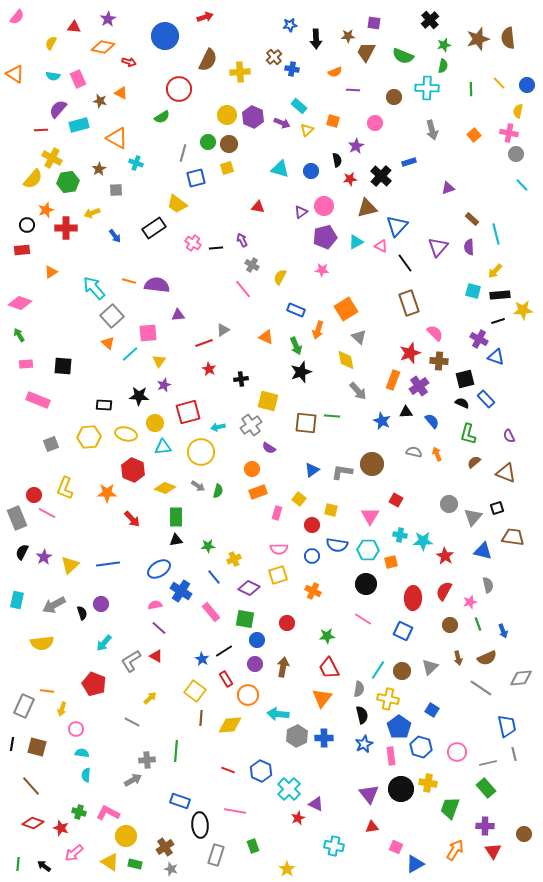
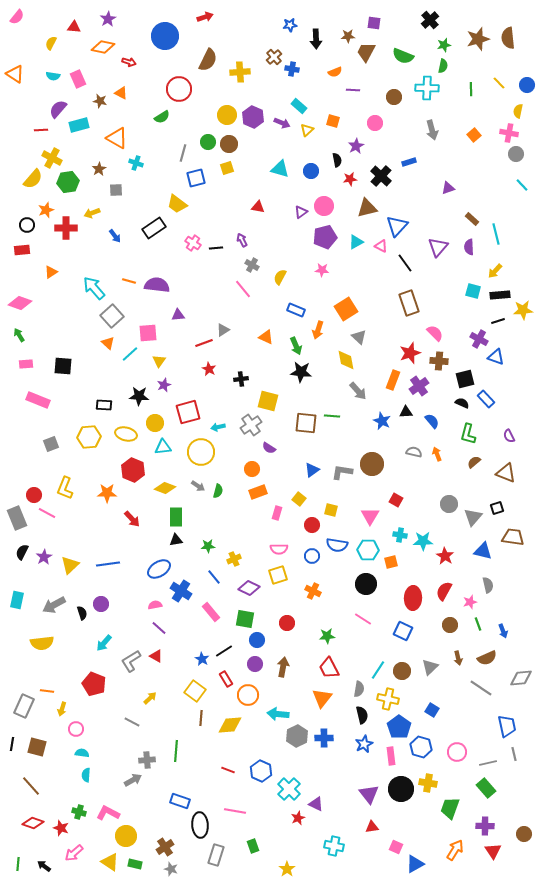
black star at (301, 372): rotated 25 degrees clockwise
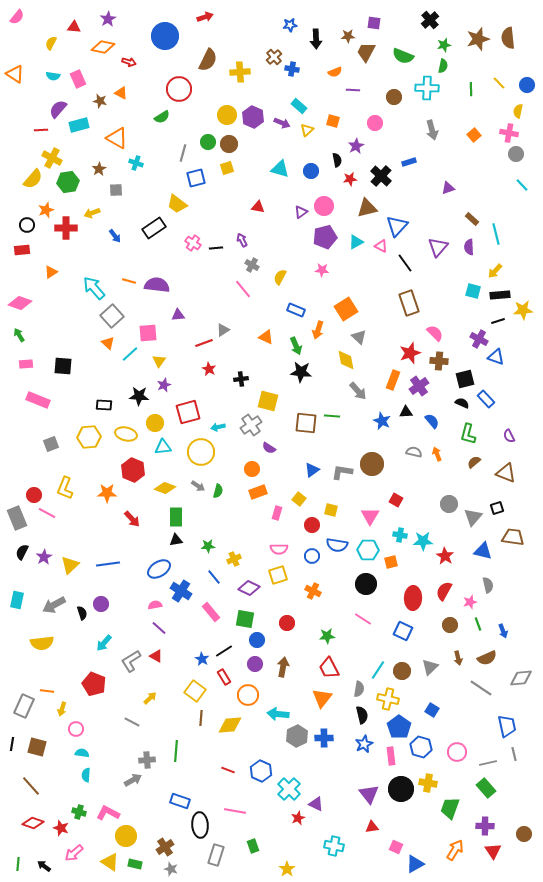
red rectangle at (226, 679): moved 2 px left, 2 px up
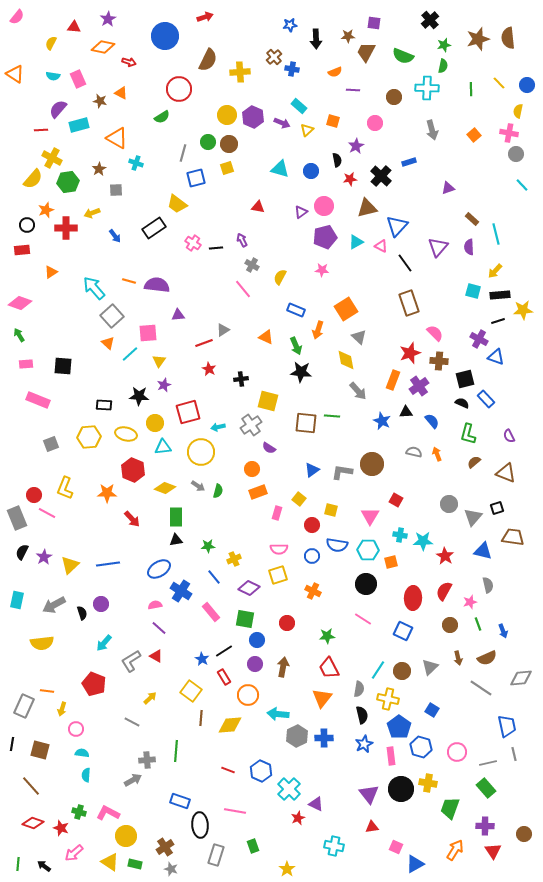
yellow square at (195, 691): moved 4 px left
brown square at (37, 747): moved 3 px right, 3 px down
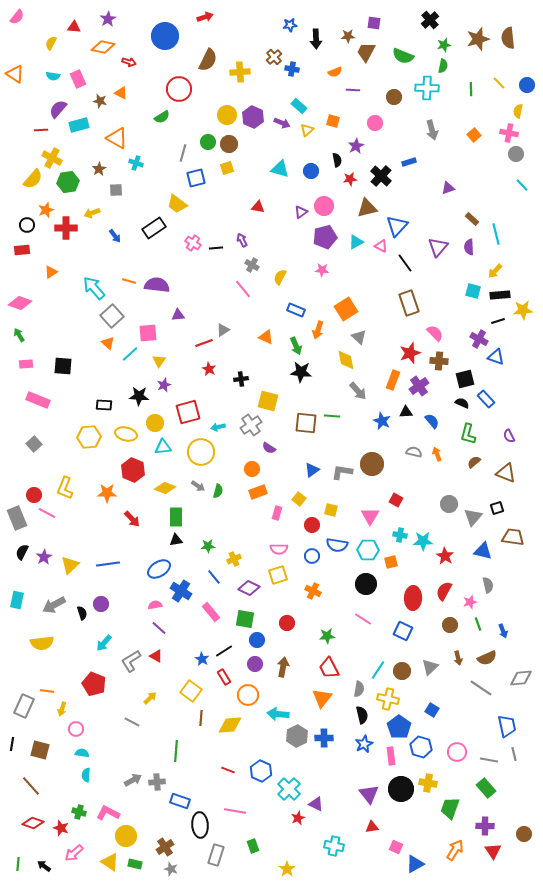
gray square at (51, 444): moved 17 px left; rotated 21 degrees counterclockwise
gray cross at (147, 760): moved 10 px right, 22 px down
gray line at (488, 763): moved 1 px right, 3 px up; rotated 24 degrees clockwise
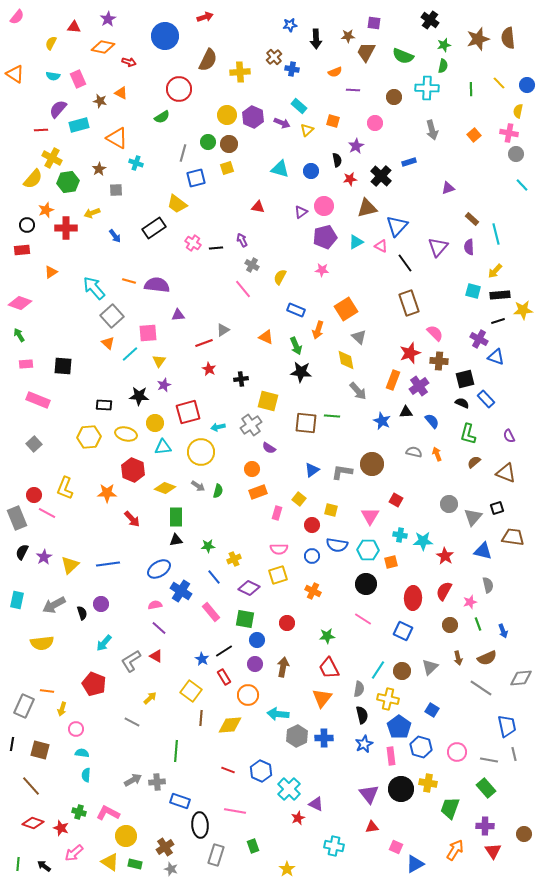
black cross at (430, 20): rotated 12 degrees counterclockwise
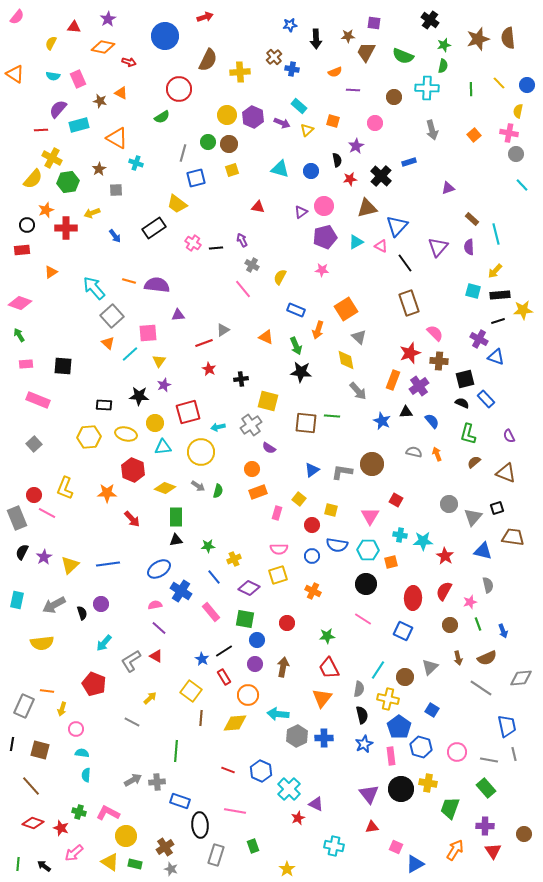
yellow square at (227, 168): moved 5 px right, 2 px down
brown circle at (402, 671): moved 3 px right, 6 px down
yellow diamond at (230, 725): moved 5 px right, 2 px up
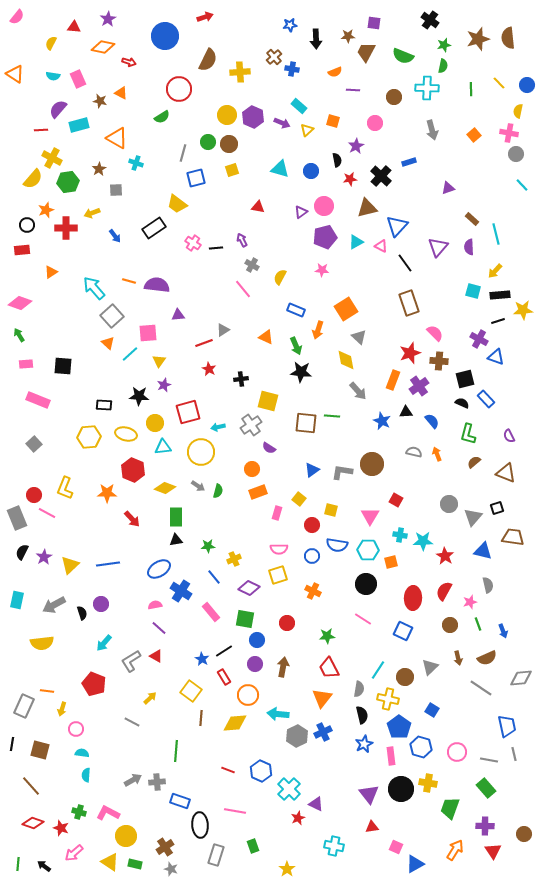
blue cross at (324, 738): moved 1 px left, 6 px up; rotated 24 degrees counterclockwise
